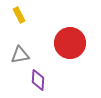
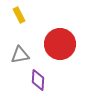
red circle: moved 10 px left, 1 px down
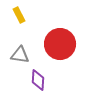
gray triangle: rotated 18 degrees clockwise
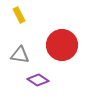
red circle: moved 2 px right, 1 px down
purple diamond: rotated 60 degrees counterclockwise
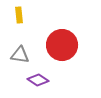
yellow rectangle: rotated 21 degrees clockwise
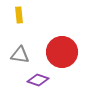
red circle: moved 7 px down
purple diamond: rotated 15 degrees counterclockwise
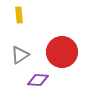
gray triangle: rotated 42 degrees counterclockwise
purple diamond: rotated 15 degrees counterclockwise
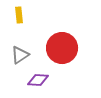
red circle: moved 4 px up
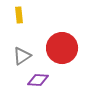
gray triangle: moved 2 px right, 1 px down
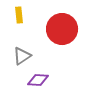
red circle: moved 19 px up
